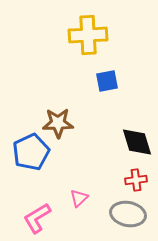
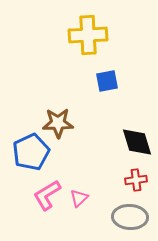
gray ellipse: moved 2 px right, 3 px down; rotated 8 degrees counterclockwise
pink L-shape: moved 10 px right, 23 px up
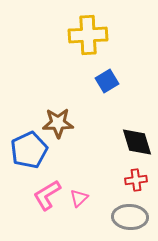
blue square: rotated 20 degrees counterclockwise
blue pentagon: moved 2 px left, 2 px up
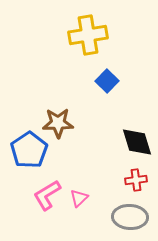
yellow cross: rotated 6 degrees counterclockwise
blue square: rotated 15 degrees counterclockwise
blue pentagon: rotated 9 degrees counterclockwise
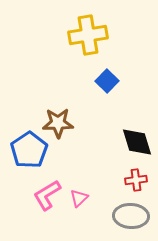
gray ellipse: moved 1 px right, 1 px up
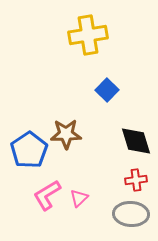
blue square: moved 9 px down
brown star: moved 8 px right, 11 px down
black diamond: moved 1 px left, 1 px up
gray ellipse: moved 2 px up
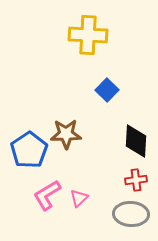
yellow cross: rotated 12 degrees clockwise
black diamond: rotated 20 degrees clockwise
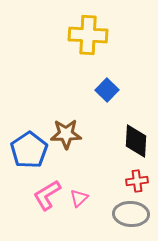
red cross: moved 1 px right, 1 px down
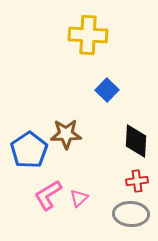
pink L-shape: moved 1 px right
